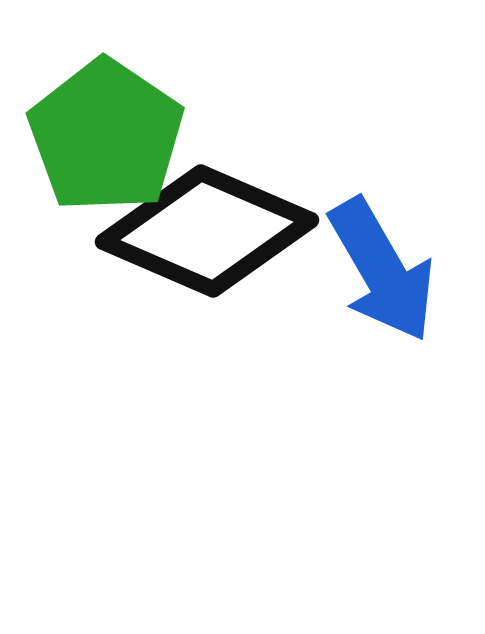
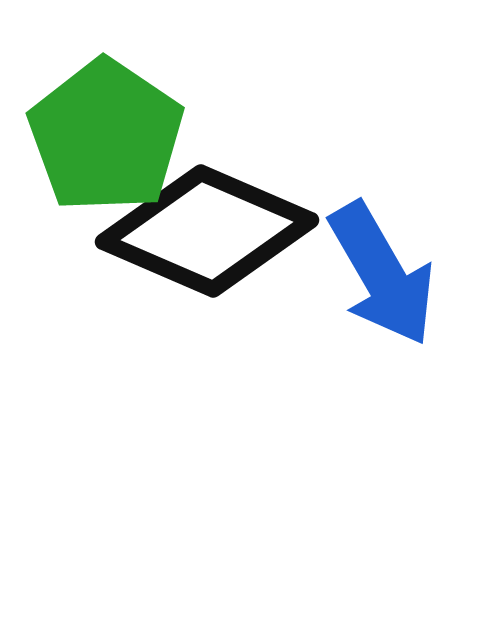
blue arrow: moved 4 px down
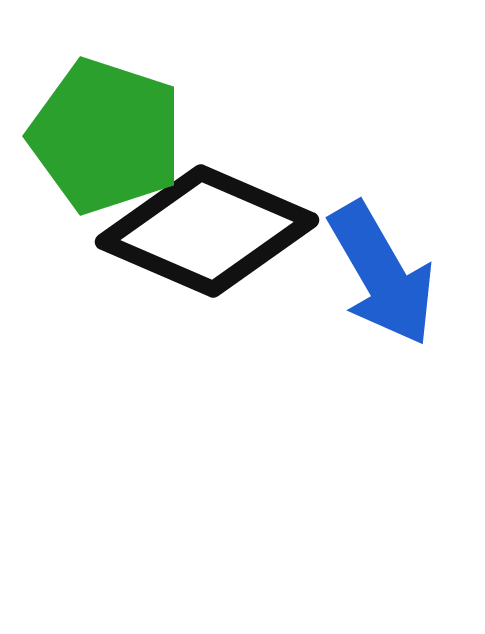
green pentagon: rotated 16 degrees counterclockwise
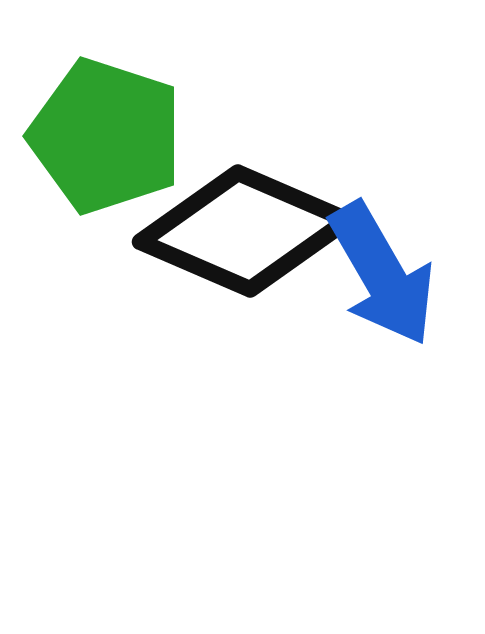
black diamond: moved 37 px right
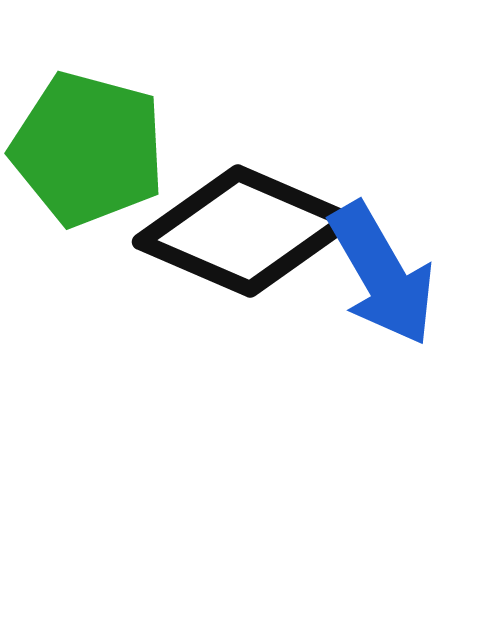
green pentagon: moved 18 px left, 13 px down; rotated 3 degrees counterclockwise
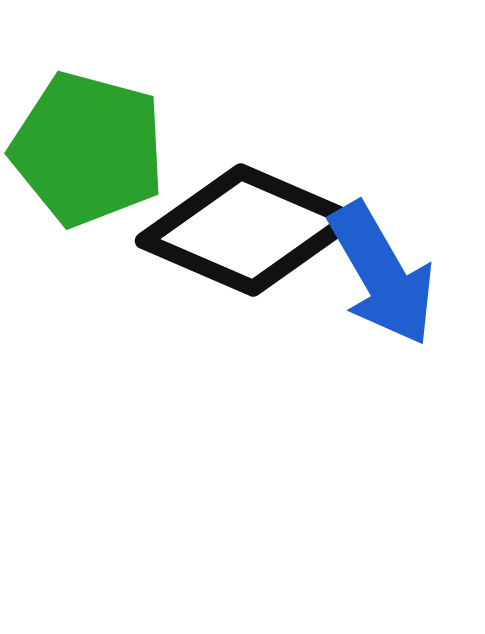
black diamond: moved 3 px right, 1 px up
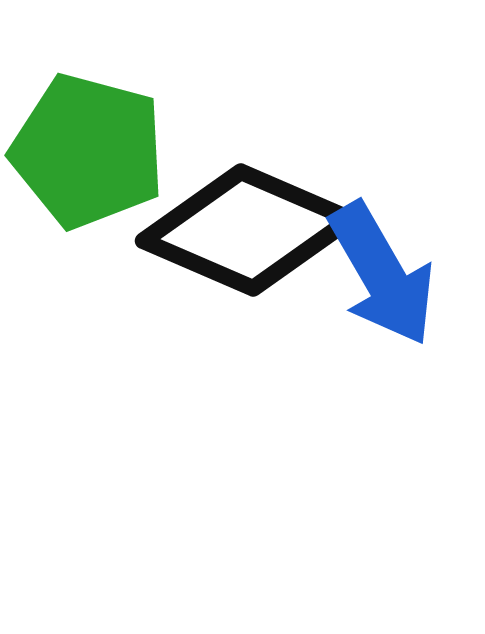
green pentagon: moved 2 px down
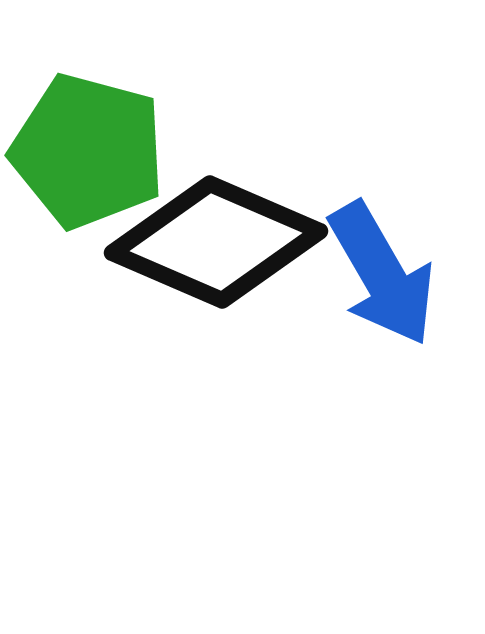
black diamond: moved 31 px left, 12 px down
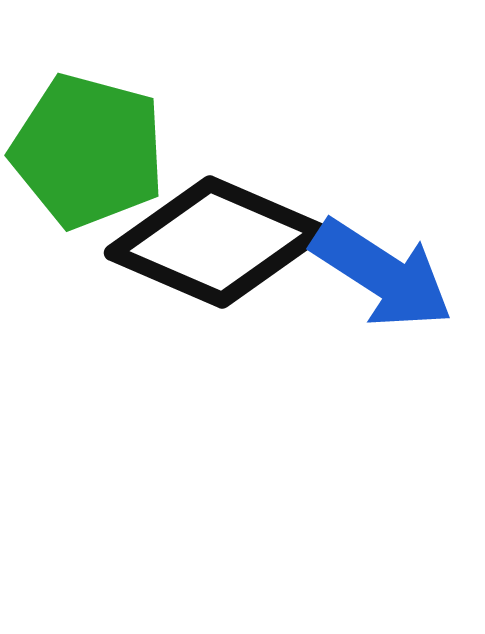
blue arrow: rotated 27 degrees counterclockwise
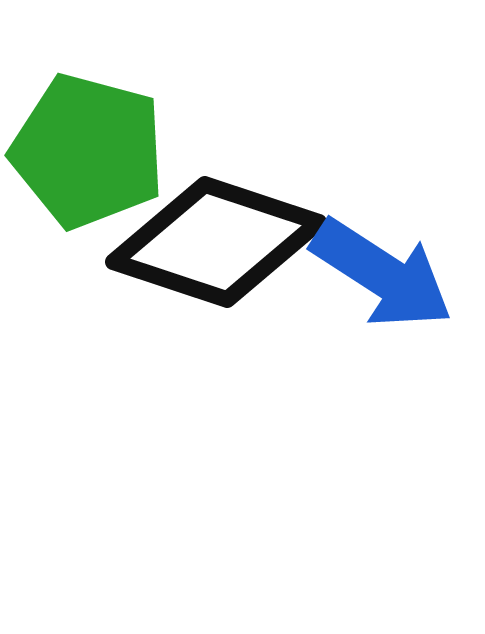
black diamond: rotated 5 degrees counterclockwise
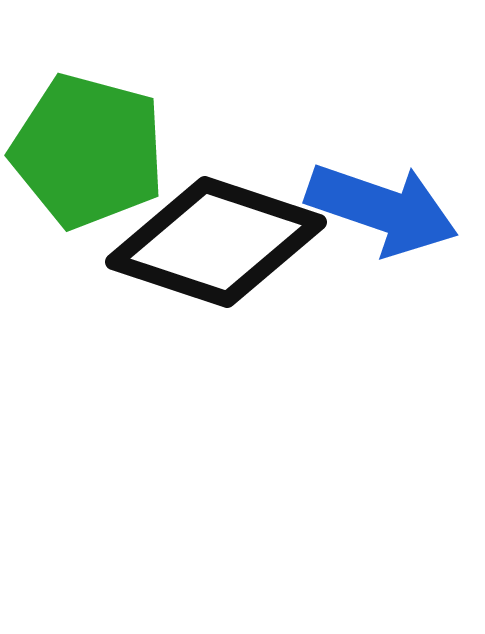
blue arrow: moved 65 px up; rotated 14 degrees counterclockwise
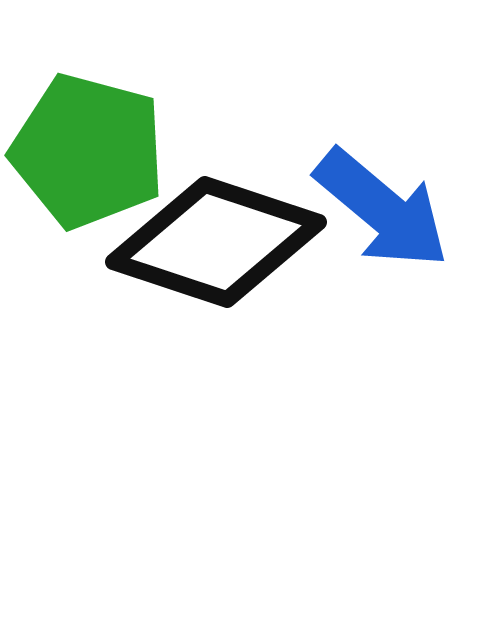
blue arrow: rotated 21 degrees clockwise
